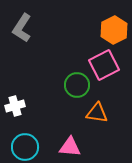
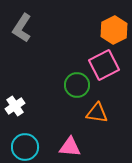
white cross: rotated 18 degrees counterclockwise
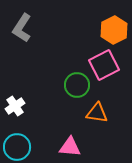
cyan circle: moved 8 px left
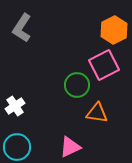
pink triangle: rotated 30 degrees counterclockwise
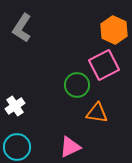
orange hexagon: rotated 8 degrees counterclockwise
